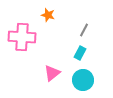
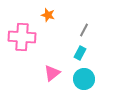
cyan circle: moved 1 px right, 1 px up
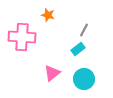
cyan rectangle: moved 2 px left, 4 px up; rotated 24 degrees clockwise
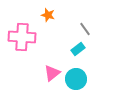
gray line: moved 1 px right, 1 px up; rotated 64 degrees counterclockwise
cyan circle: moved 8 px left
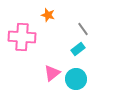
gray line: moved 2 px left
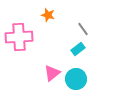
pink cross: moved 3 px left; rotated 8 degrees counterclockwise
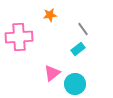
orange star: moved 2 px right; rotated 24 degrees counterclockwise
cyan circle: moved 1 px left, 5 px down
